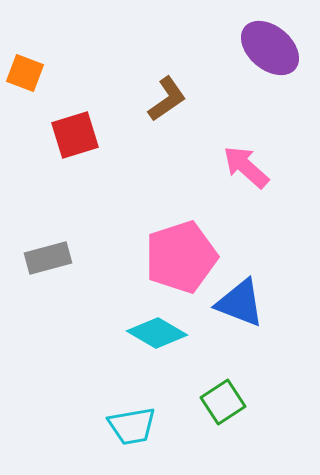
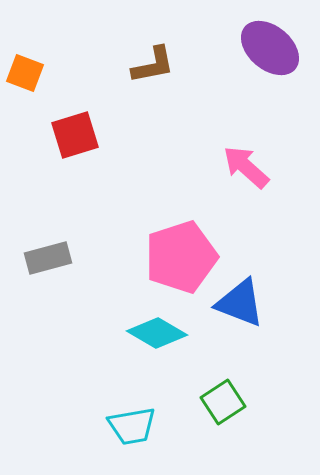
brown L-shape: moved 14 px left, 34 px up; rotated 24 degrees clockwise
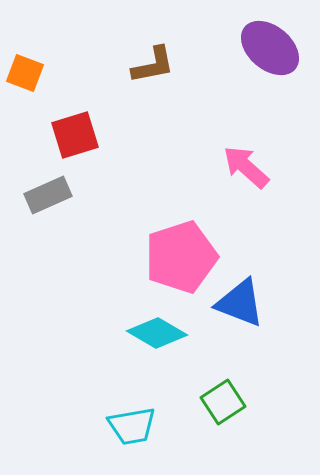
gray rectangle: moved 63 px up; rotated 9 degrees counterclockwise
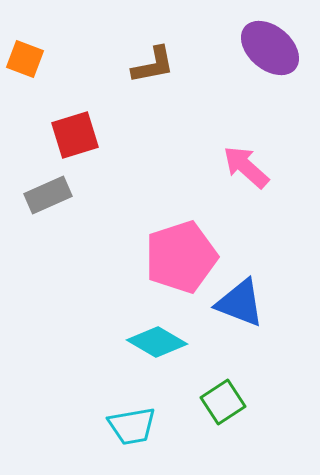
orange square: moved 14 px up
cyan diamond: moved 9 px down
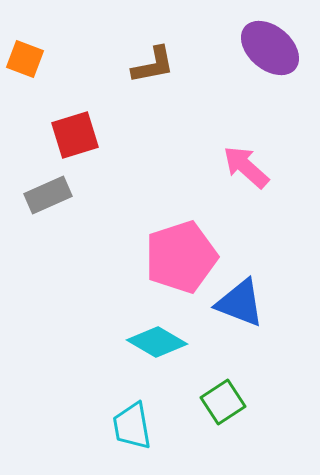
cyan trapezoid: rotated 90 degrees clockwise
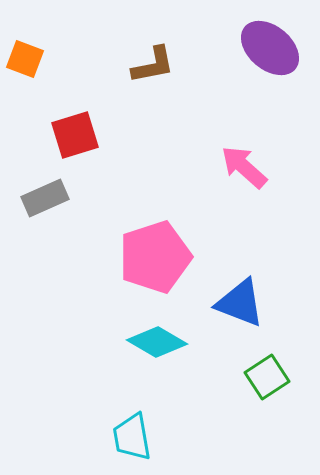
pink arrow: moved 2 px left
gray rectangle: moved 3 px left, 3 px down
pink pentagon: moved 26 px left
green square: moved 44 px right, 25 px up
cyan trapezoid: moved 11 px down
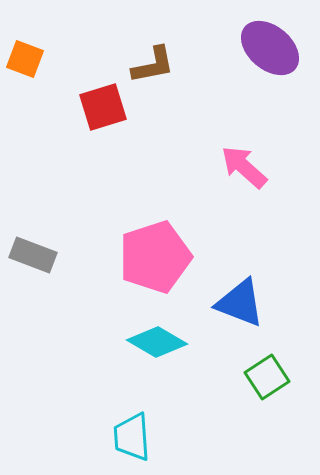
red square: moved 28 px right, 28 px up
gray rectangle: moved 12 px left, 57 px down; rotated 45 degrees clockwise
cyan trapezoid: rotated 6 degrees clockwise
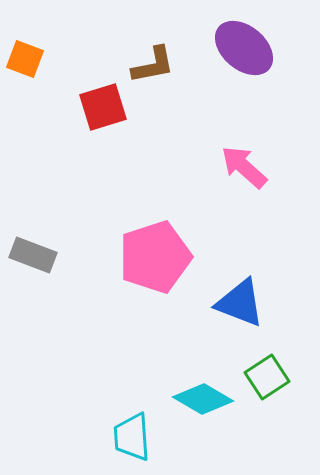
purple ellipse: moved 26 px left
cyan diamond: moved 46 px right, 57 px down
